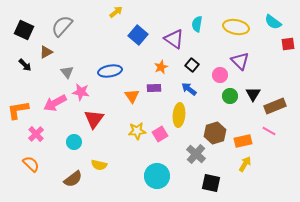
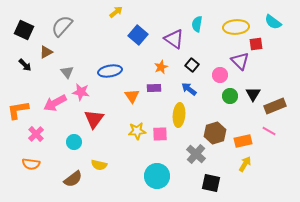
yellow ellipse at (236, 27): rotated 15 degrees counterclockwise
red square at (288, 44): moved 32 px left
pink square at (160, 134): rotated 28 degrees clockwise
orange semicircle at (31, 164): rotated 144 degrees clockwise
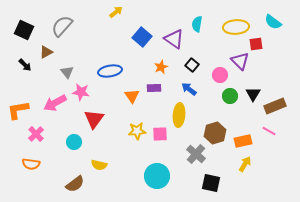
blue square at (138, 35): moved 4 px right, 2 px down
brown semicircle at (73, 179): moved 2 px right, 5 px down
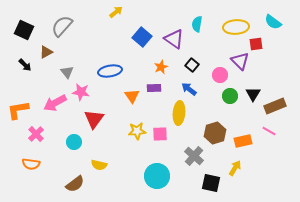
yellow ellipse at (179, 115): moved 2 px up
gray cross at (196, 154): moved 2 px left, 2 px down
yellow arrow at (245, 164): moved 10 px left, 4 px down
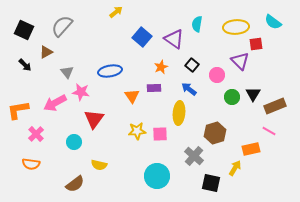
pink circle at (220, 75): moved 3 px left
green circle at (230, 96): moved 2 px right, 1 px down
orange rectangle at (243, 141): moved 8 px right, 8 px down
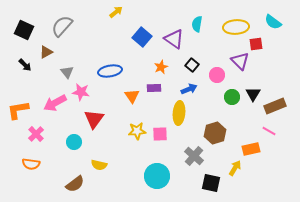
blue arrow at (189, 89): rotated 119 degrees clockwise
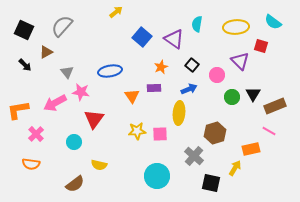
red square at (256, 44): moved 5 px right, 2 px down; rotated 24 degrees clockwise
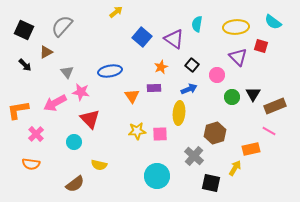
purple triangle at (240, 61): moved 2 px left, 4 px up
red triangle at (94, 119): moved 4 px left; rotated 20 degrees counterclockwise
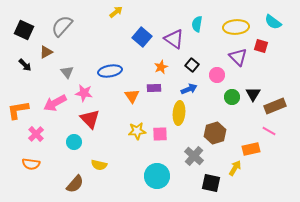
pink star at (81, 92): moved 3 px right, 1 px down
brown semicircle at (75, 184): rotated 12 degrees counterclockwise
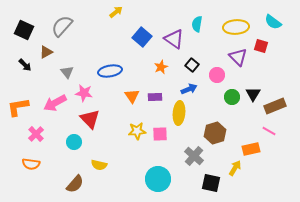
purple rectangle at (154, 88): moved 1 px right, 9 px down
orange L-shape at (18, 110): moved 3 px up
cyan circle at (157, 176): moved 1 px right, 3 px down
